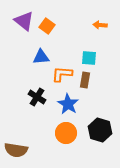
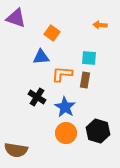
purple triangle: moved 8 px left, 3 px up; rotated 20 degrees counterclockwise
orange square: moved 5 px right, 7 px down
blue star: moved 3 px left, 3 px down
black hexagon: moved 2 px left, 1 px down
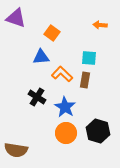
orange L-shape: rotated 40 degrees clockwise
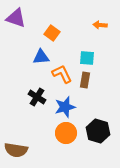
cyan square: moved 2 px left
orange L-shape: rotated 20 degrees clockwise
blue star: rotated 25 degrees clockwise
